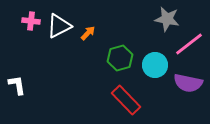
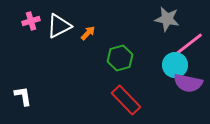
pink cross: rotated 24 degrees counterclockwise
cyan circle: moved 20 px right
white L-shape: moved 6 px right, 11 px down
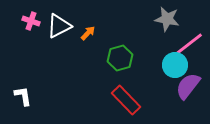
pink cross: rotated 36 degrees clockwise
purple semicircle: moved 3 px down; rotated 116 degrees clockwise
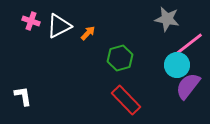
cyan circle: moved 2 px right
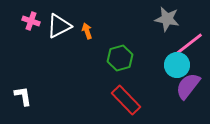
orange arrow: moved 1 px left, 2 px up; rotated 63 degrees counterclockwise
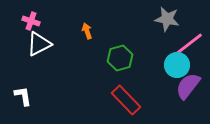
white triangle: moved 20 px left, 18 px down
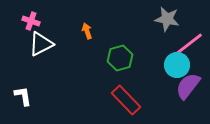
white triangle: moved 2 px right
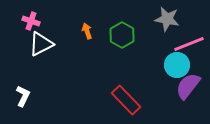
pink line: rotated 16 degrees clockwise
green hexagon: moved 2 px right, 23 px up; rotated 15 degrees counterclockwise
white L-shape: rotated 35 degrees clockwise
